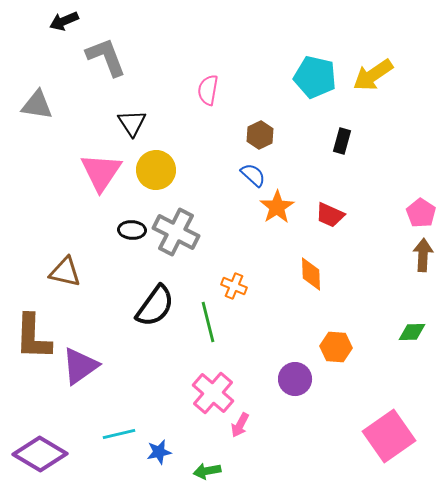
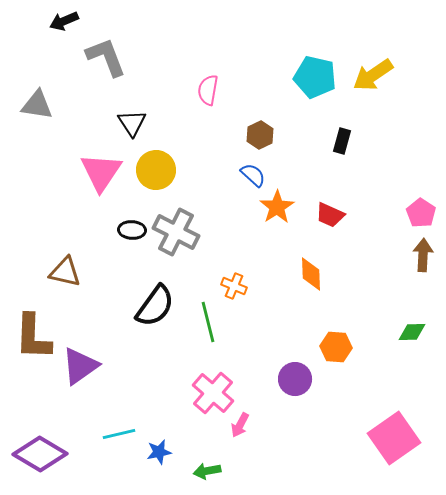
pink square: moved 5 px right, 2 px down
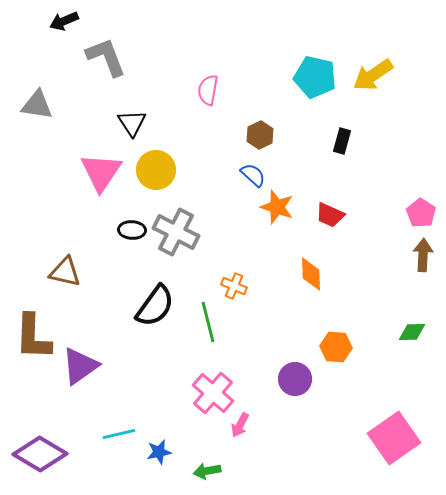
orange star: rotated 20 degrees counterclockwise
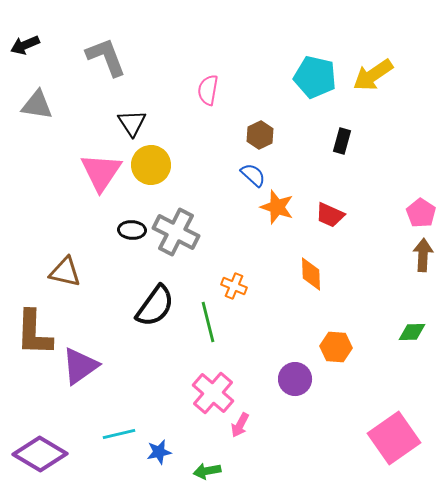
black arrow: moved 39 px left, 24 px down
yellow circle: moved 5 px left, 5 px up
brown L-shape: moved 1 px right, 4 px up
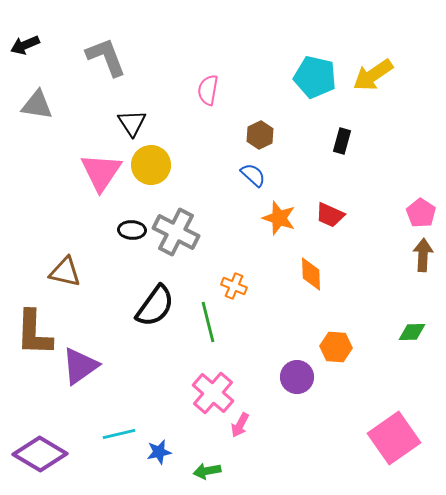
orange star: moved 2 px right, 11 px down
purple circle: moved 2 px right, 2 px up
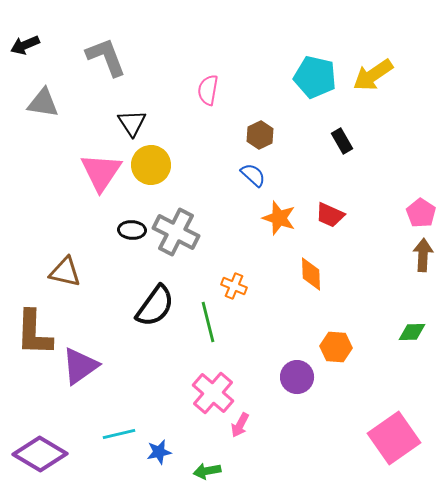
gray triangle: moved 6 px right, 2 px up
black rectangle: rotated 45 degrees counterclockwise
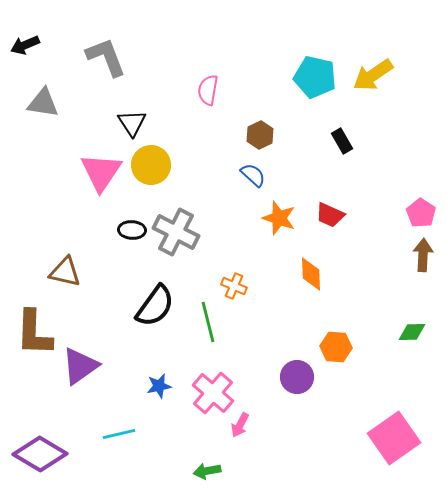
blue star: moved 66 px up
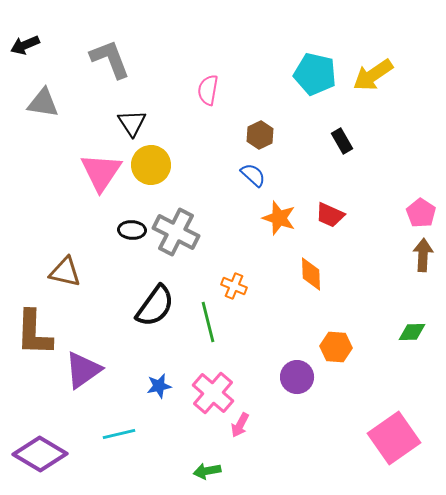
gray L-shape: moved 4 px right, 2 px down
cyan pentagon: moved 3 px up
purple triangle: moved 3 px right, 4 px down
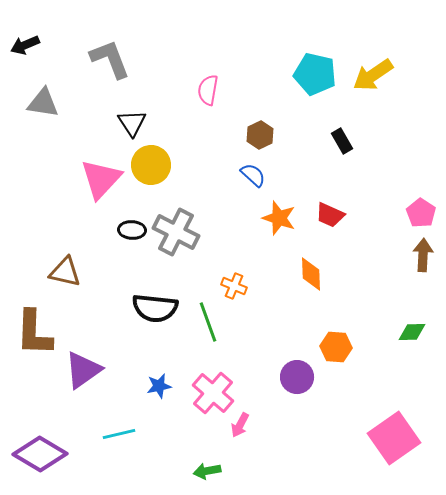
pink triangle: moved 7 px down; rotated 9 degrees clockwise
black semicircle: moved 2 px down; rotated 60 degrees clockwise
green line: rotated 6 degrees counterclockwise
